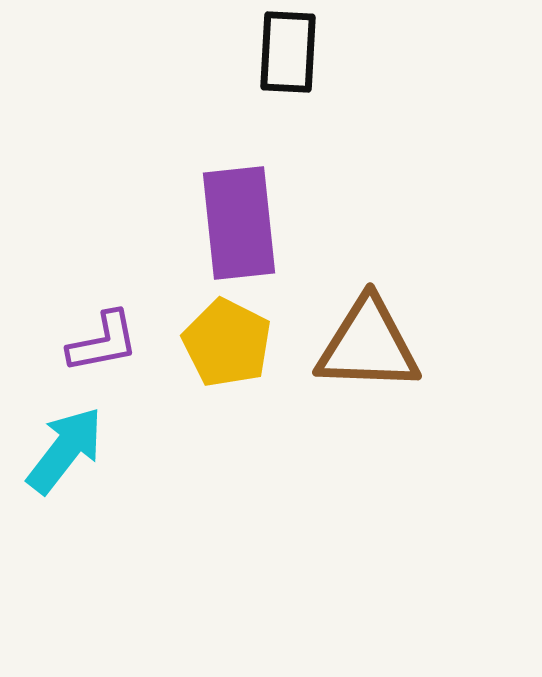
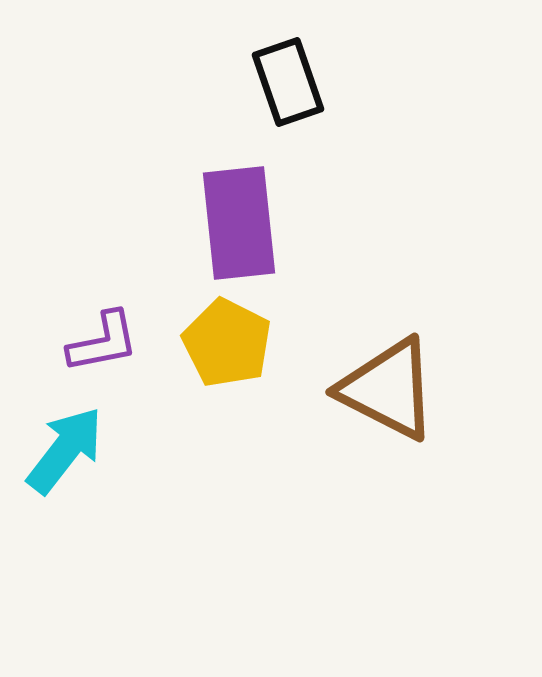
black rectangle: moved 30 px down; rotated 22 degrees counterclockwise
brown triangle: moved 20 px right, 44 px down; rotated 25 degrees clockwise
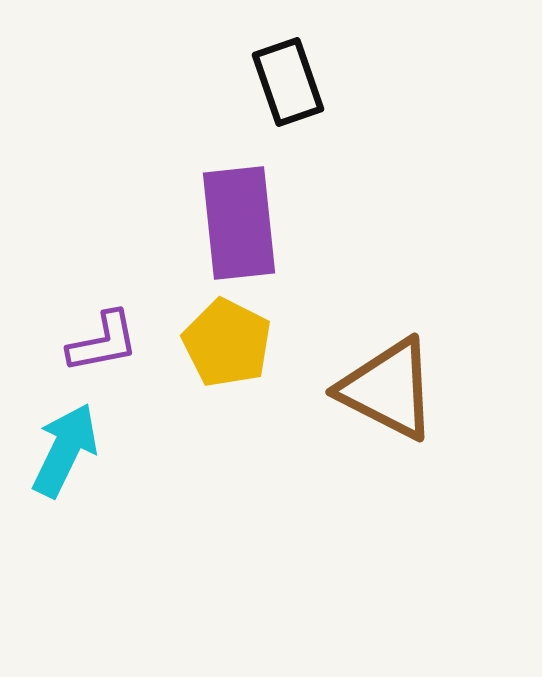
cyan arrow: rotated 12 degrees counterclockwise
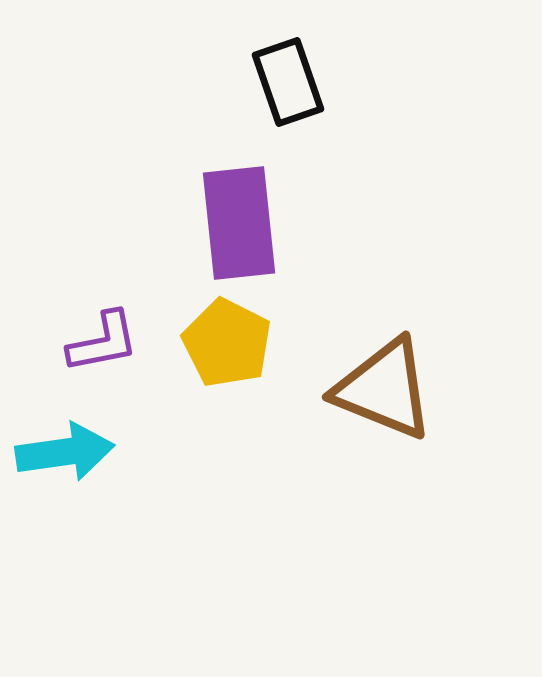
brown triangle: moved 4 px left; rotated 5 degrees counterclockwise
cyan arrow: moved 2 px down; rotated 56 degrees clockwise
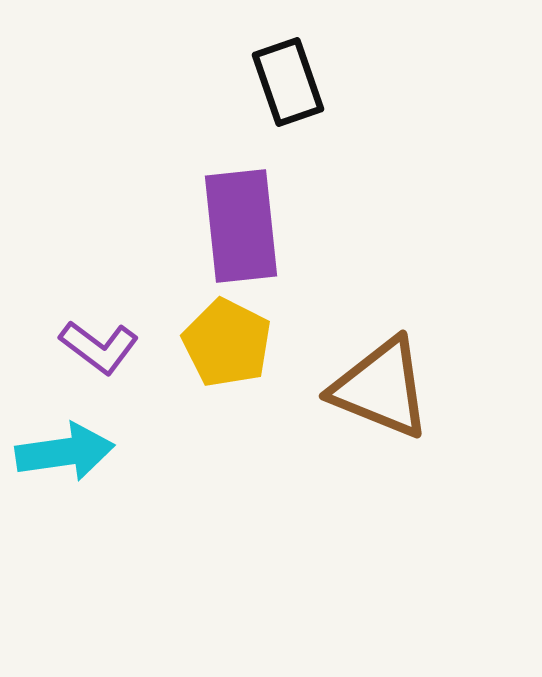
purple rectangle: moved 2 px right, 3 px down
purple L-shape: moved 4 px left, 5 px down; rotated 48 degrees clockwise
brown triangle: moved 3 px left, 1 px up
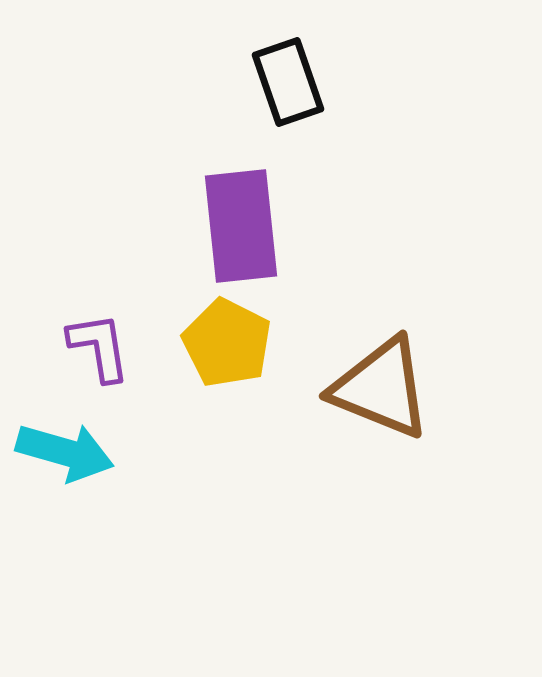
purple L-shape: rotated 136 degrees counterclockwise
cyan arrow: rotated 24 degrees clockwise
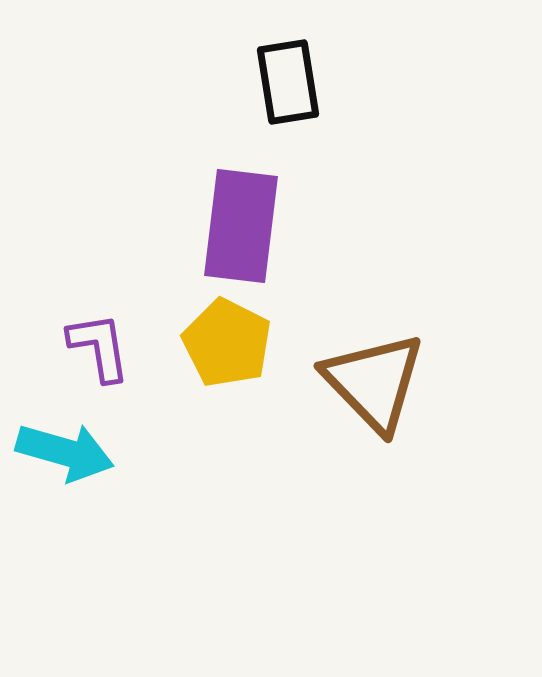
black rectangle: rotated 10 degrees clockwise
purple rectangle: rotated 13 degrees clockwise
brown triangle: moved 7 px left, 6 px up; rotated 24 degrees clockwise
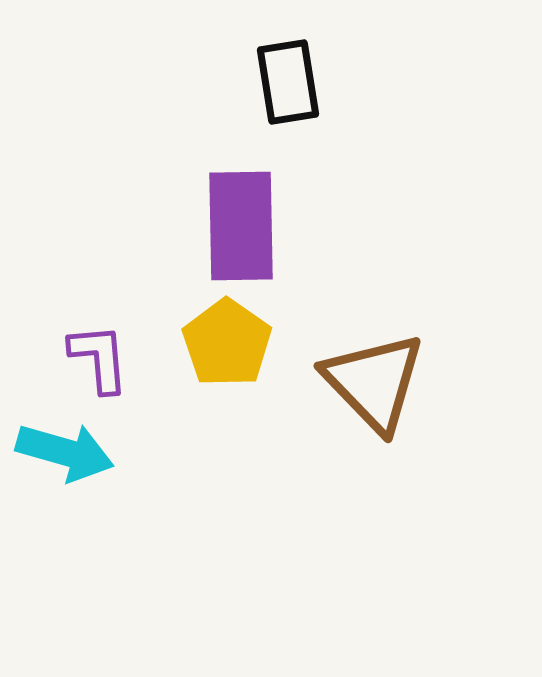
purple rectangle: rotated 8 degrees counterclockwise
yellow pentagon: rotated 8 degrees clockwise
purple L-shape: moved 11 px down; rotated 4 degrees clockwise
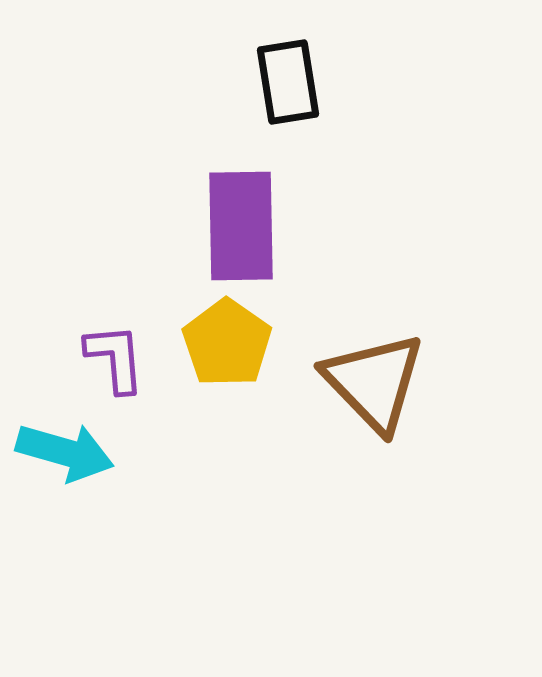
purple L-shape: moved 16 px right
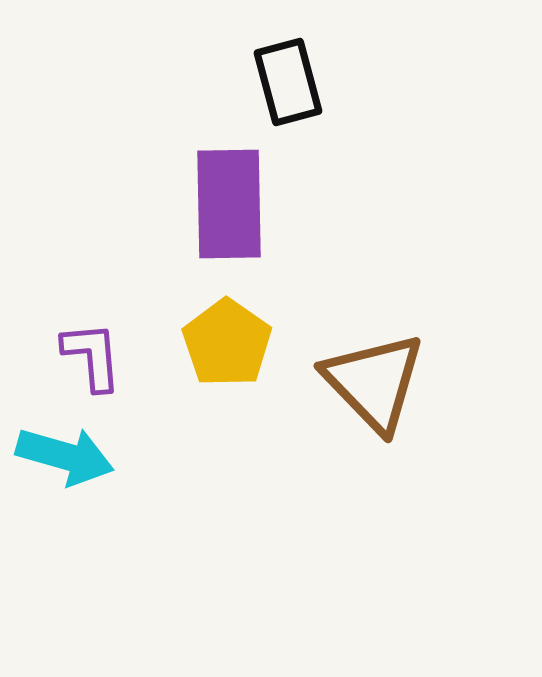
black rectangle: rotated 6 degrees counterclockwise
purple rectangle: moved 12 px left, 22 px up
purple L-shape: moved 23 px left, 2 px up
cyan arrow: moved 4 px down
